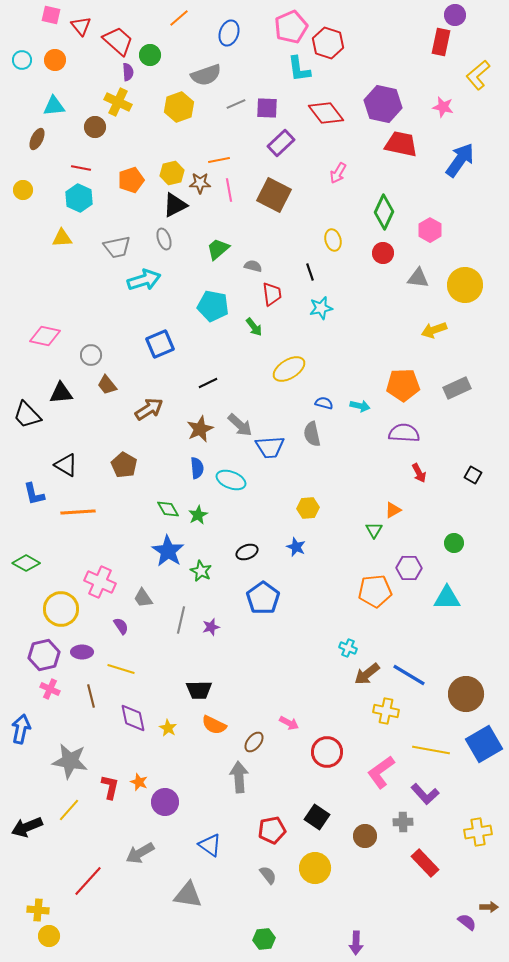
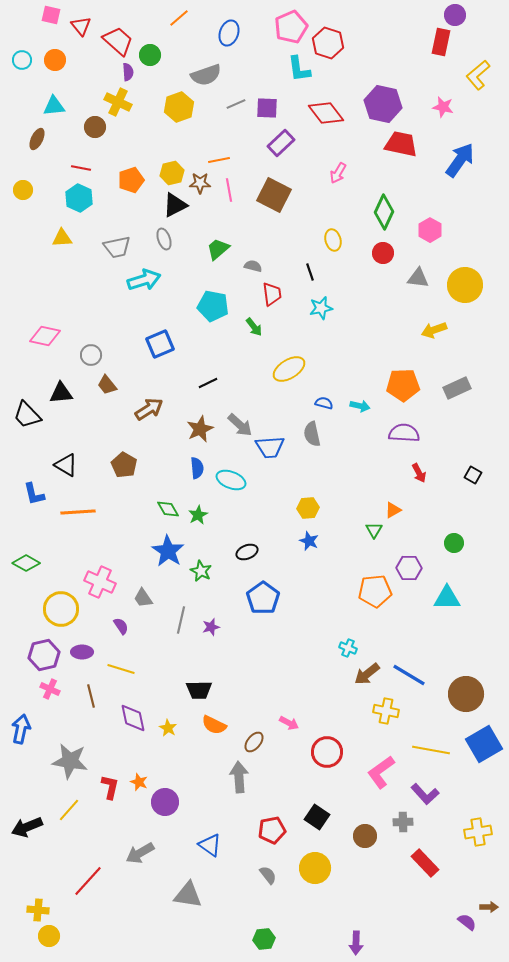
blue star at (296, 547): moved 13 px right, 6 px up
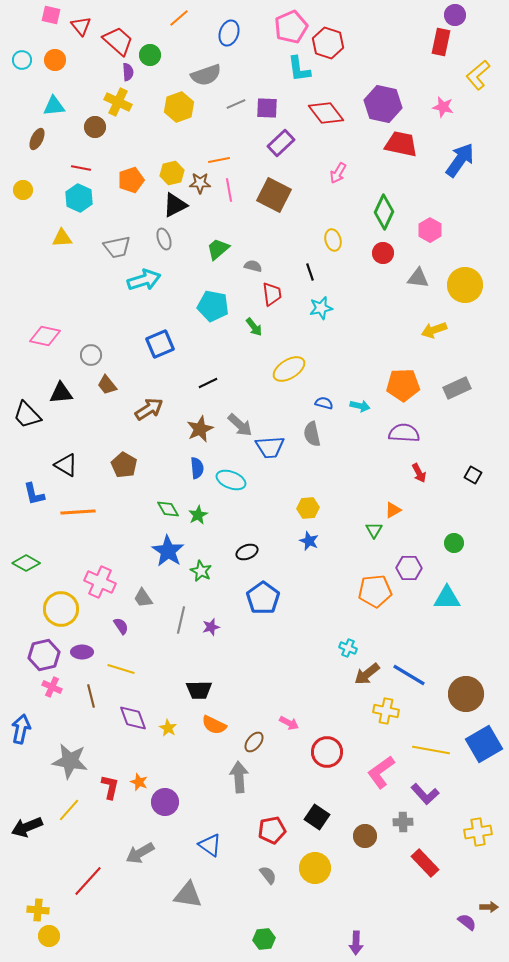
pink cross at (50, 689): moved 2 px right, 2 px up
purple diamond at (133, 718): rotated 8 degrees counterclockwise
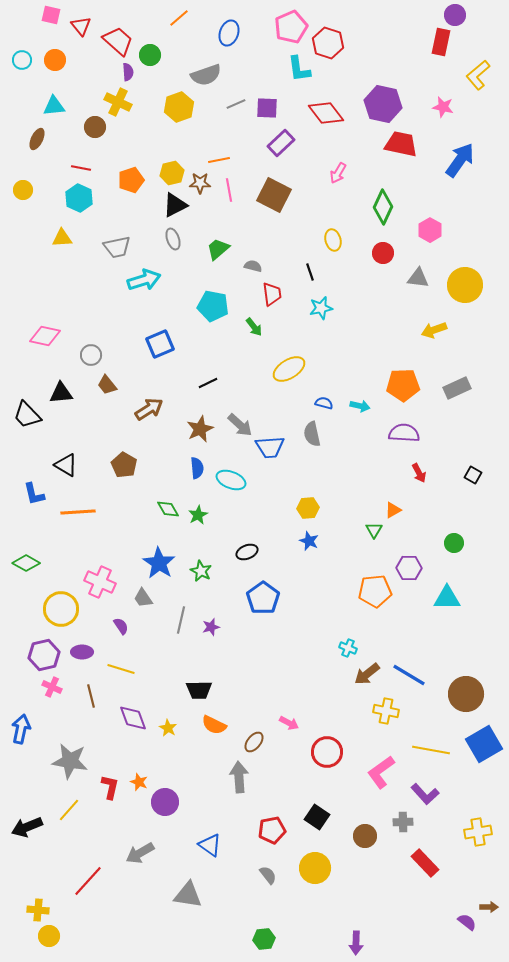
green diamond at (384, 212): moved 1 px left, 5 px up
gray ellipse at (164, 239): moved 9 px right
blue star at (168, 551): moved 9 px left, 12 px down
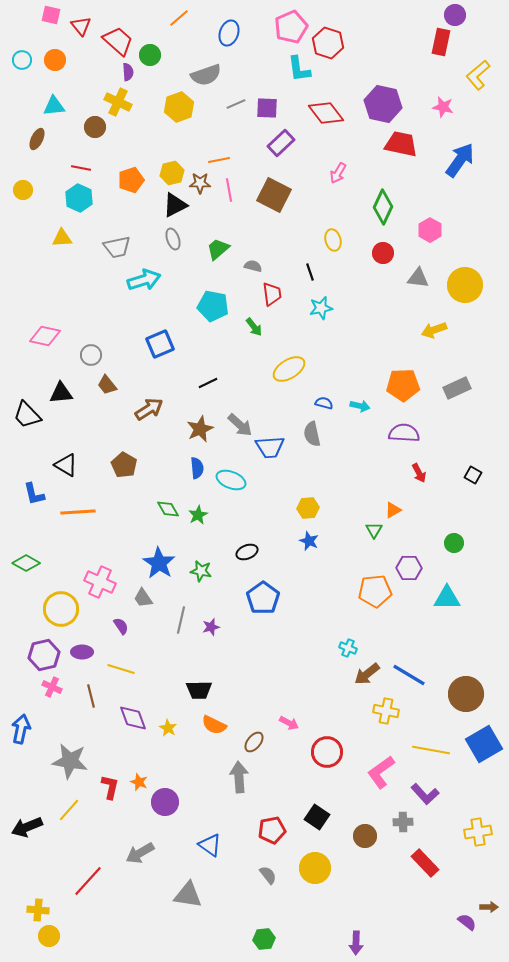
green star at (201, 571): rotated 15 degrees counterclockwise
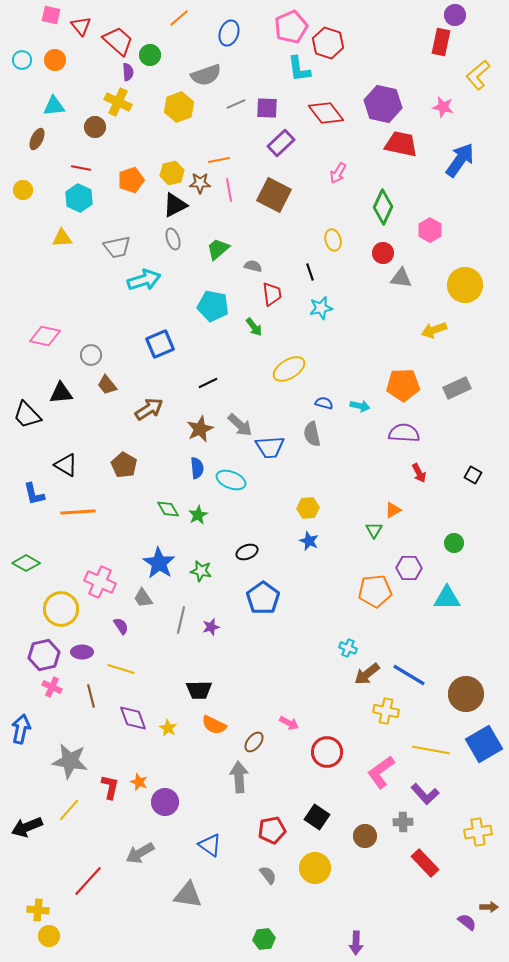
gray triangle at (418, 278): moved 17 px left
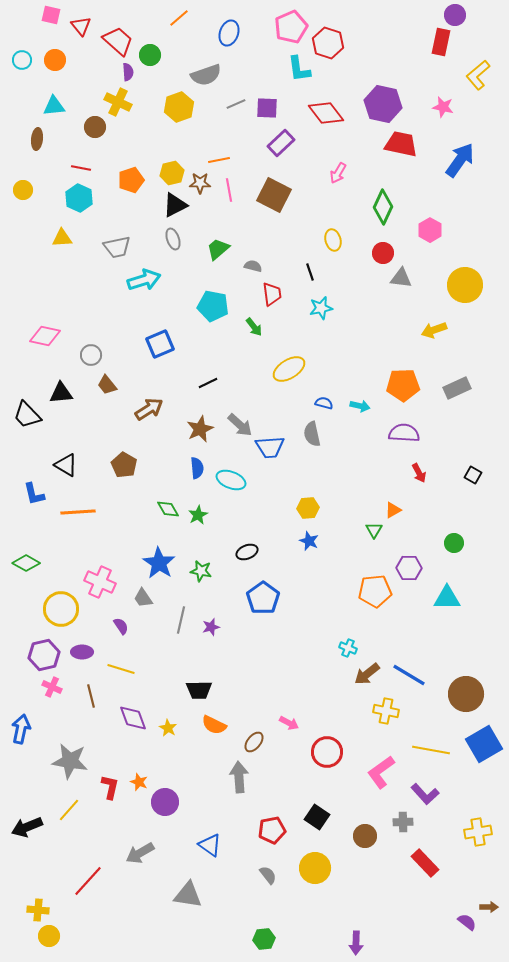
brown ellipse at (37, 139): rotated 20 degrees counterclockwise
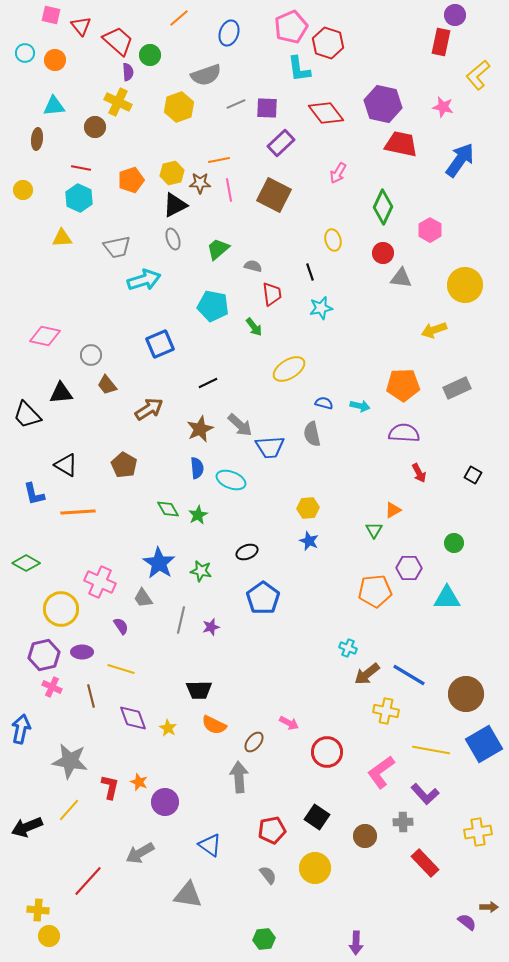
cyan circle at (22, 60): moved 3 px right, 7 px up
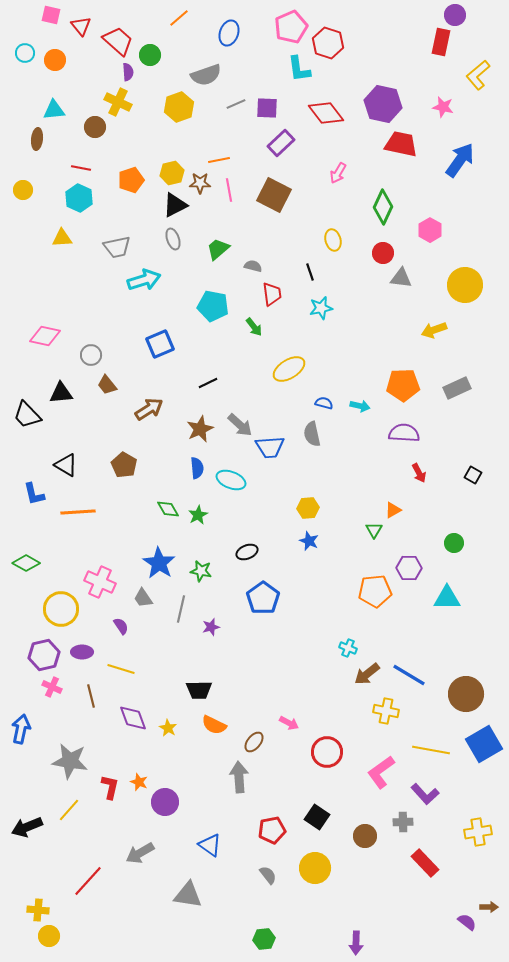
cyan triangle at (54, 106): moved 4 px down
gray line at (181, 620): moved 11 px up
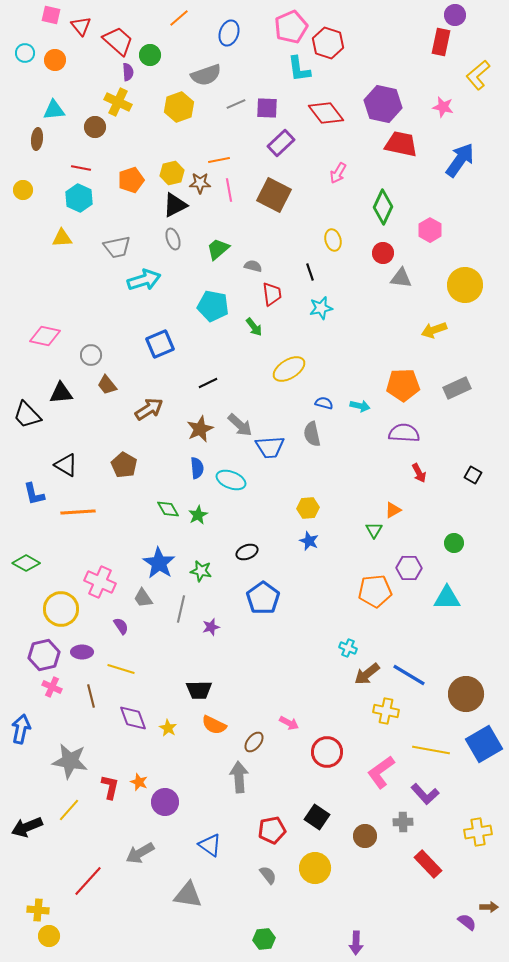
red rectangle at (425, 863): moved 3 px right, 1 px down
